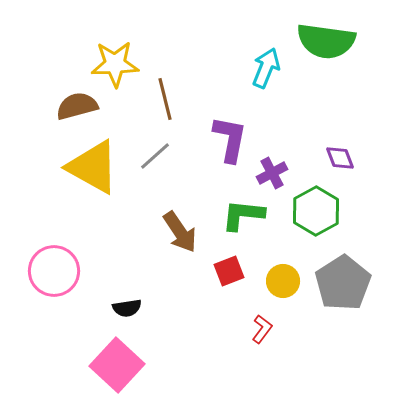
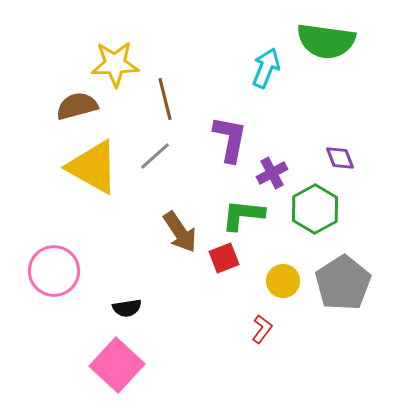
green hexagon: moved 1 px left, 2 px up
red square: moved 5 px left, 13 px up
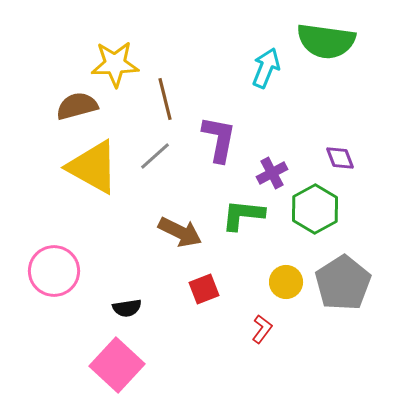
purple L-shape: moved 11 px left
brown arrow: rotated 30 degrees counterclockwise
red square: moved 20 px left, 31 px down
yellow circle: moved 3 px right, 1 px down
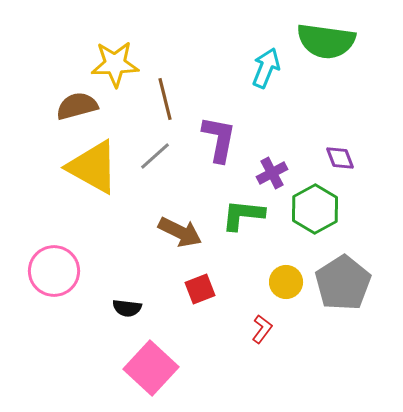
red square: moved 4 px left
black semicircle: rotated 16 degrees clockwise
pink square: moved 34 px right, 3 px down
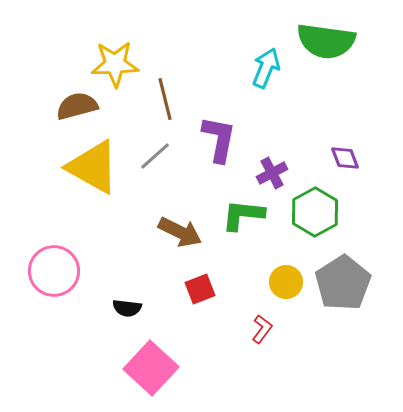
purple diamond: moved 5 px right
green hexagon: moved 3 px down
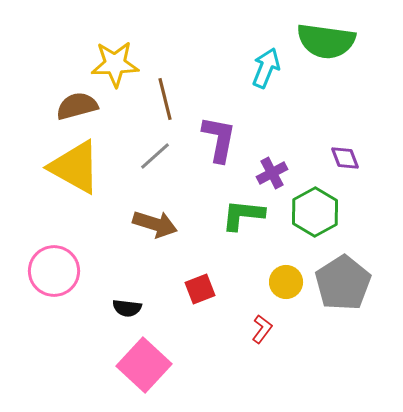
yellow triangle: moved 18 px left
brown arrow: moved 25 px left, 8 px up; rotated 9 degrees counterclockwise
pink square: moved 7 px left, 3 px up
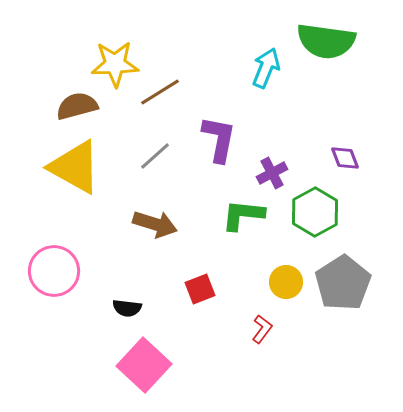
brown line: moved 5 px left, 7 px up; rotated 72 degrees clockwise
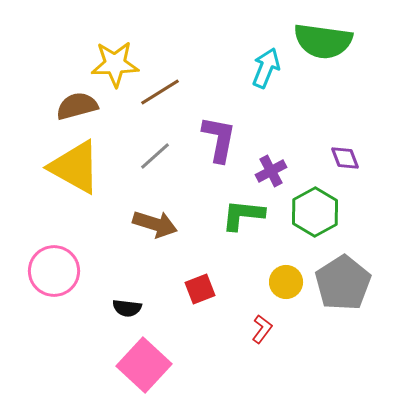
green semicircle: moved 3 px left
purple cross: moved 1 px left, 2 px up
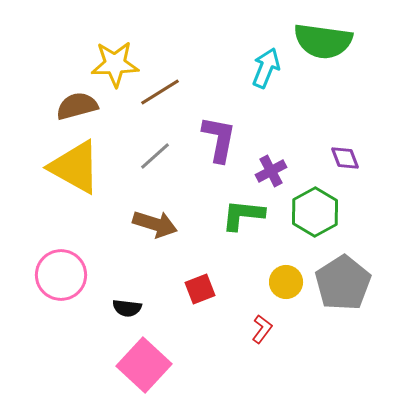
pink circle: moved 7 px right, 4 px down
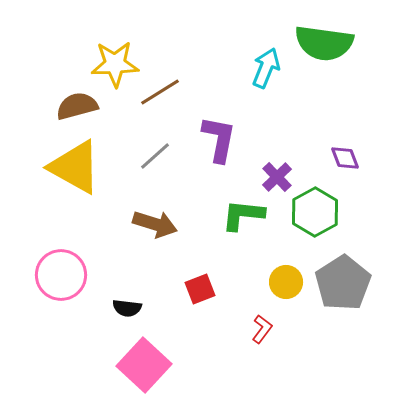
green semicircle: moved 1 px right, 2 px down
purple cross: moved 6 px right, 6 px down; rotated 16 degrees counterclockwise
